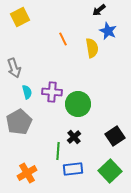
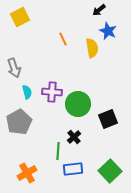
black square: moved 7 px left, 17 px up; rotated 12 degrees clockwise
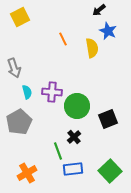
green circle: moved 1 px left, 2 px down
green line: rotated 24 degrees counterclockwise
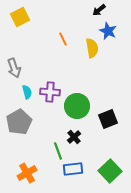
purple cross: moved 2 px left
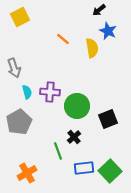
orange line: rotated 24 degrees counterclockwise
blue rectangle: moved 11 px right, 1 px up
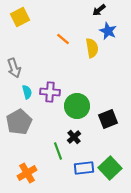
green square: moved 3 px up
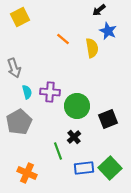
orange cross: rotated 36 degrees counterclockwise
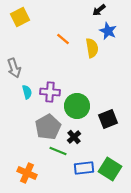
gray pentagon: moved 29 px right, 5 px down
green line: rotated 48 degrees counterclockwise
green square: moved 1 px down; rotated 15 degrees counterclockwise
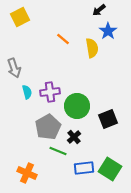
blue star: rotated 12 degrees clockwise
purple cross: rotated 12 degrees counterclockwise
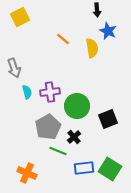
black arrow: moved 2 px left; rotated 56 degrees counterclockwise
blue star: rotated 12 degrees counterclockwise
